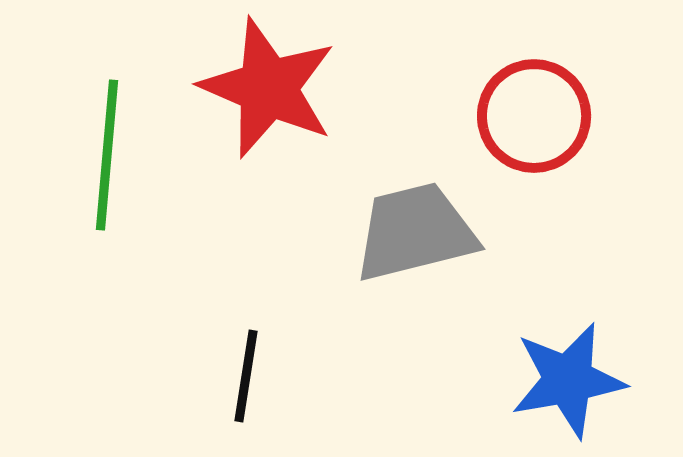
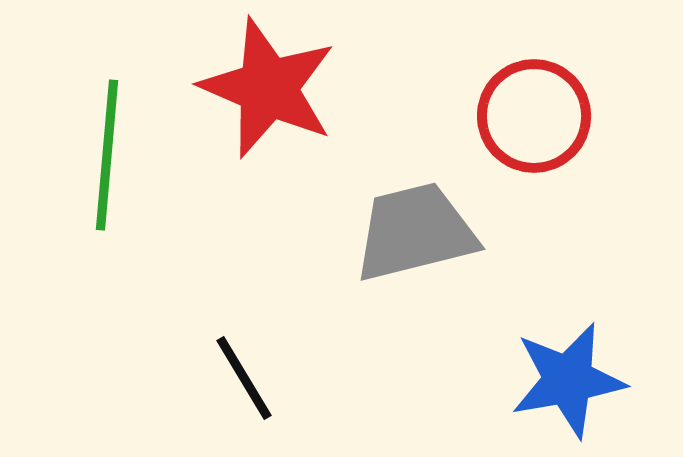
black line: moved 2 px left, 2 px down; rotated 40 degrees counterclockwise
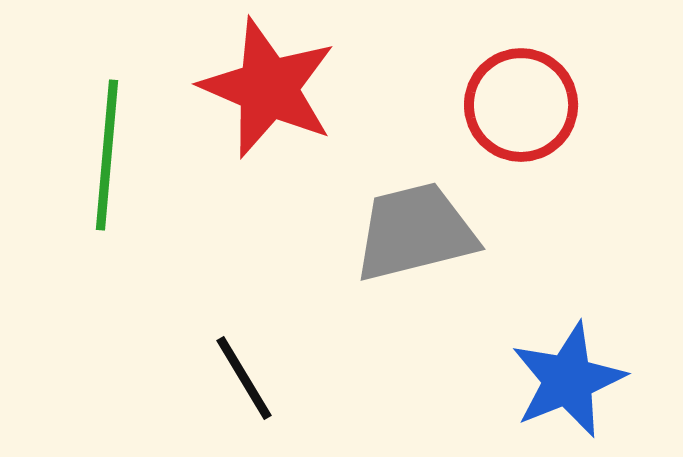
red circle: moved 13 px left, 11 px up
blue star: rotated 12 degrees counterclockwise
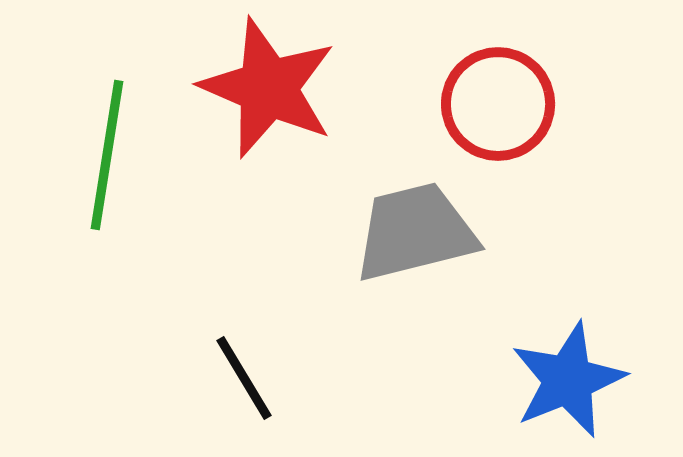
red circle: moved 23 px left, 1 px up
green line: rotated 4 degrees clockwise
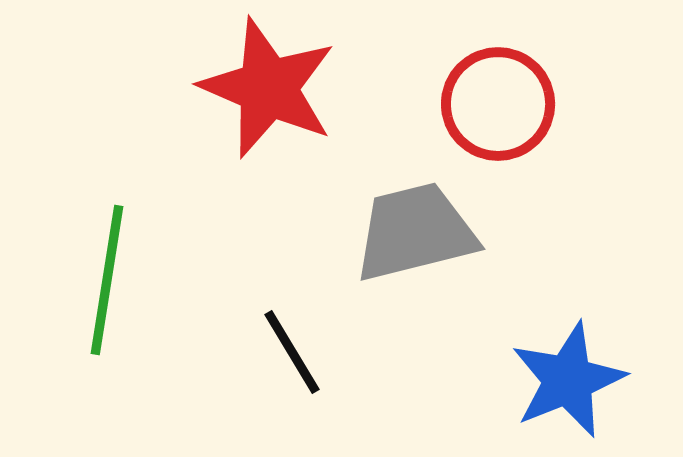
green line: moved 125 px down
black line: moved 48 px right, 26 px up
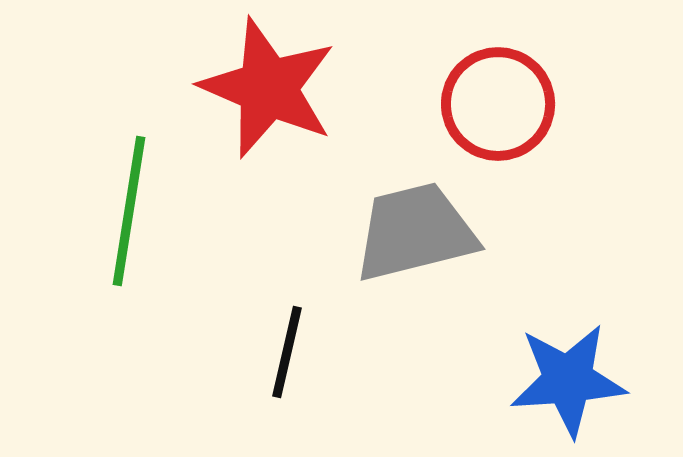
green line: moved 22 px right, 69 px up
black line: moved 5 px left; rotated 44 degrees clockwise
blue star: rotated 18 degrees clockwise
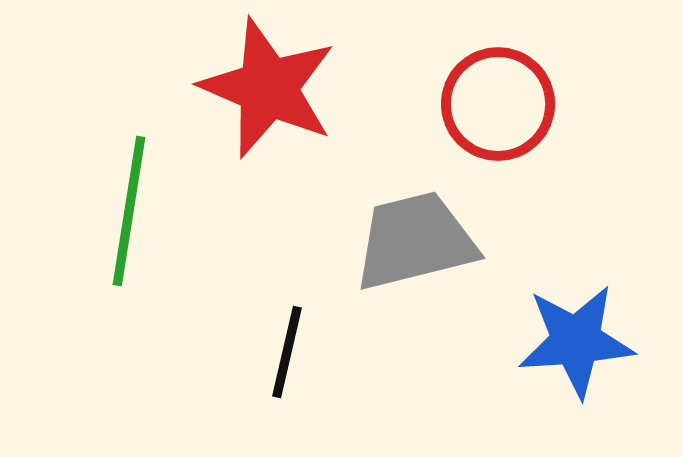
gray trapezoid: moved 9 px down
blue star: moved 8 px right, 39 px up
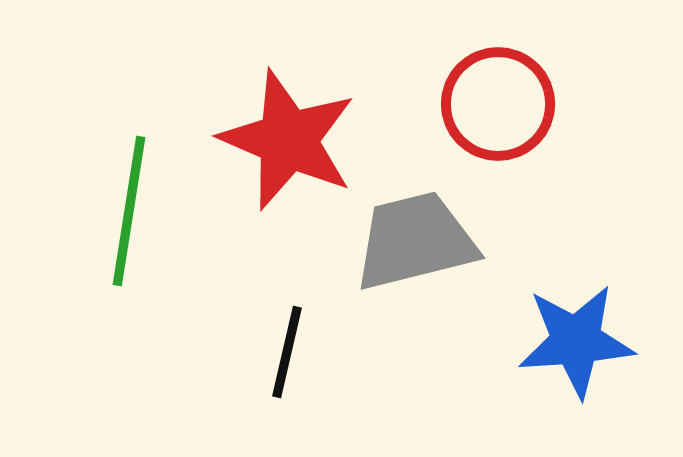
red star: moved 20 px right, 52 px down
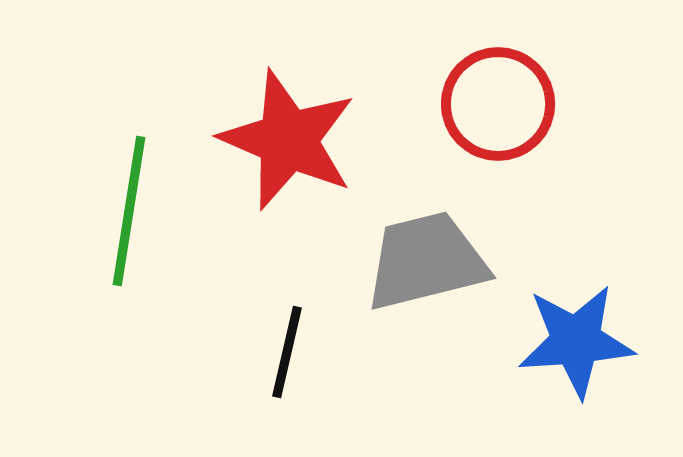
gray trapezoid: moved 11 px right, 20 px down
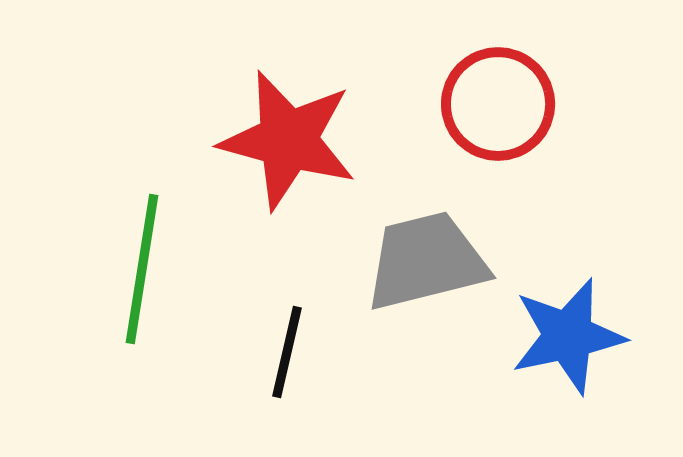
red star: rotated 8 degrees counterclockwise
green line: moved 13 px right, 58 px down
blue star: moved 8 px left, 5 px up; rotated 8 degrees counterclockwise
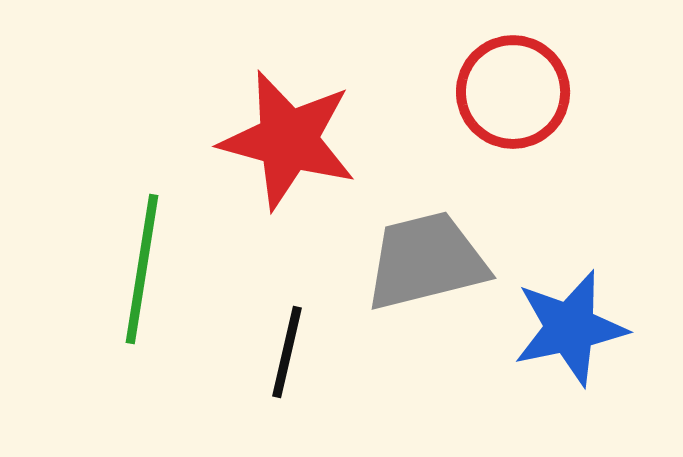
red circle: moved 15 px right, 12 px up
blue star: moved 2 px right, 8 px up
